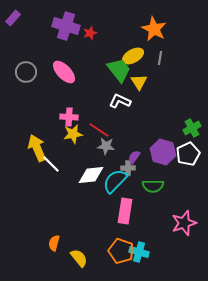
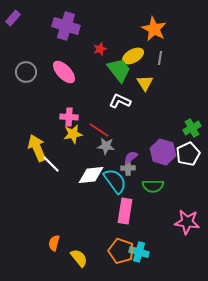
red star: moved 10 px right, 16 px down
yellow triangle: moved 6 px right, 1 px down
purple semicircle: moved 3 px left; rotated 16 degrees clockwise
cyan semicircle: rotated 100 degrees clockwise
pink star: moved 3 px right, 1 px up; rotated 25 degrees clockwise
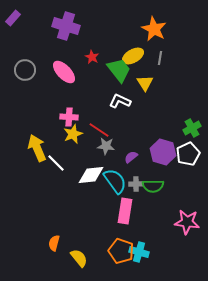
red star: moved 8 px left, 8 px down; rotated 24 degrees counterclockwise
gray circle: moved 1 px left, 2 px up
yellow star: rotated 12 degrees counterclockwise
white line: moved 5 px right, 1 px up
gray cross: moved 8 px right, 16 px down
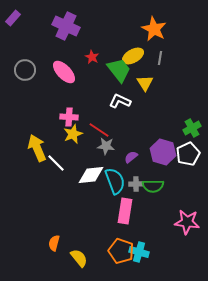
purple cross: rotated 8 degrees clockwise
cyan semicircle: rotated 16 degrees clockwise
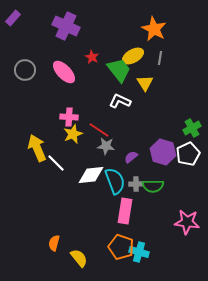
orange pentagon: moved 4 px up
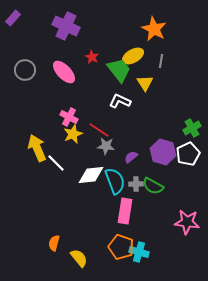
gray line: moved 1 px right, 3 px down
pink cross: rotated 24 degrees clockwise
green semicircle: rotated 30 degrees clockwise
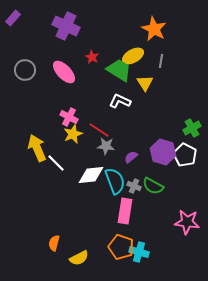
green trapezoid: rotated 20 degrees counterclockwise
white pentagon: moved 3 px left, 1 px down; rotated 20 degrees counterclockwise
gray cross: moved 2 px left, 2 px down; rotated 24 degrees clockwise
yellow semicircle: rotated 102 degrees clockwise
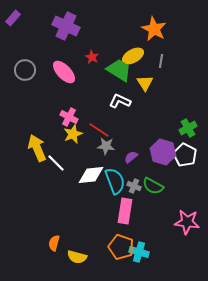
green cross: moved 4 px left
yellow semicircle: moved 2 px left, 1 px up; rotated 42 degrees clockwise
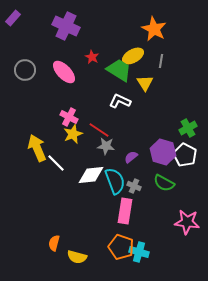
green semicircle: moved 11 px right, 3 px up
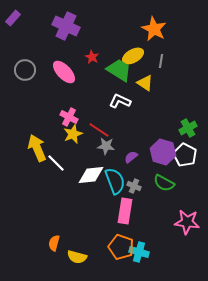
yellow triangle: rotated 24 degrees counterclockwise
